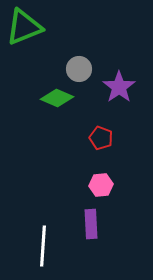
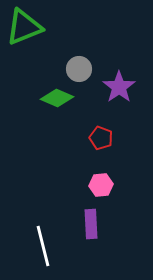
white line: rotated 18 degrees counterclockwise
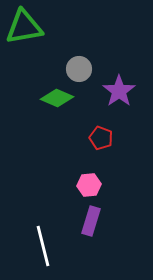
green triangle: rotated 12 degrees clockwise
purple star: moved 4 px down
pink hexagon: moved 12 px left
purple rectangle: moved 3 px up; rotated 20 degrees clockwise
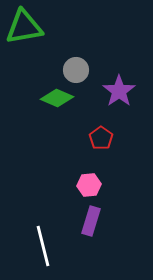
gray circle: moved 3 px left, 1 px down
red pentagon: rotated 15 degrees clockwise
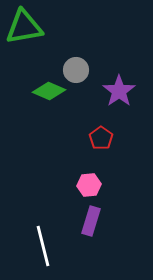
green diamond: moved 8 px left, 7 px up
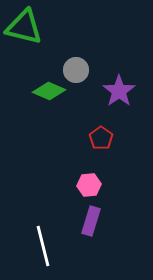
green triangle: rotated 24 degrees clockwise
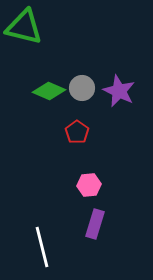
gray circle: moved 6 px right, 18 px down
purple star: rotated 12 degrees counterclockwise
red pentagon: moved 24 px left, 6 px up
purple rectangle: moved 4 px right, 3 px down
white line: moved 1 px left, 1 px down
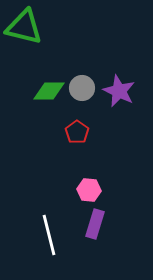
green diamond: rotated 24 degrees counterclockwise
pink hexagon: moved 5 px down; rotated 10 degrees clockwise
white line: moved 7 px right, 12 px up
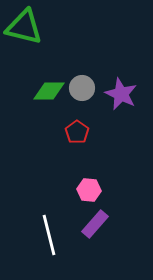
purple star: moved 2 px right, 3 px down
purple rectangle: rotated 24 degrees clockwise
